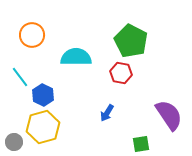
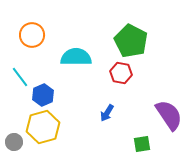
blue hexagon: rotated 10 degrees clockwise
green square: moved 1 px right
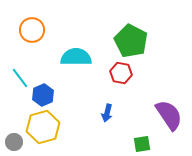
orange circle: moved 5 px up
cyan line: moved 1 px down
blue arrow: rotated 18 degrees counterclockwise
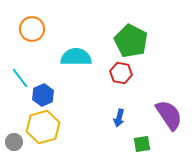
orange circle: moved 1 px up
blue arrow: moved 12 px right, 5 px down
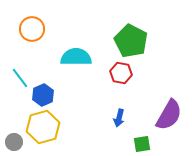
purple semicircle: rotated 64 degrees clockwise
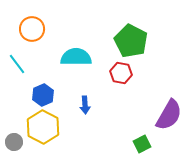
cyan line: moved 3 px left, 14 px up
blue arrow: moved 34 px left, 13 px up; rotated 18 degrees counterclockwise
yellow hexagon: rotated 16 degrees counterclockwise
green square: rotated 18 degrees counterclockwise
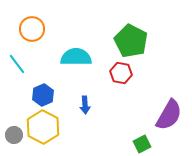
gray circle: moved 7 px up
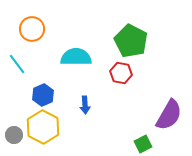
green square: moved 1 px right
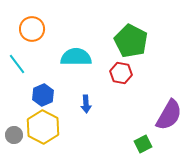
blue arrow: moved 1 px right, 1 px up
